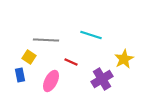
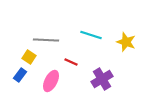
yellow star: moved 2 px right, 17 px up; rotated 24 degrees counterclockwise
blue rectangle: rotated 48 degrees clockwise
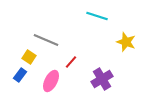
cyan line: moved 6 px right, 19 px up
gray line: rotated 20 degrees clockwise
red line: rotated 72 degrees counterclockwise
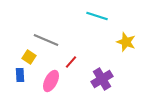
blue rectangle: rotated 40 degrees counterclockwise
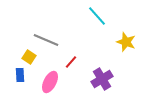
cyan line: rotated 30 degrees clockwise
pink ellipse: moved 1 px left, 1 px down
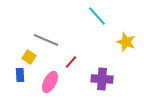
purple cross: rotated 35 degrees clockwise
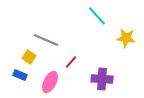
yellow star: moved 4 px up; rotated 12 degrees counterclockwise
blue rectangle: rotated 64 degrees counterclockwise
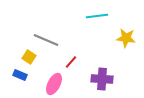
cyan line: rotated 55 degrees counterclockwise
pink ellipse: moved 4 px right, 2 px down
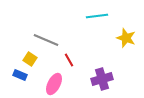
yellow star: rotated 12 degrees clockwise
yellow square: moved 1 px right, 2 px down
red line: moved 2 px left, 2 px up; rotated 72 degrees counterclockwise
purple cross: rotated 20 degrees counterclockwise
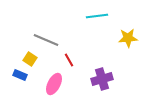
yellow star: moved 2 px right; rotated 24 degrees counterclockwise
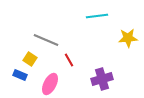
pink ellipse: moved 4 px left
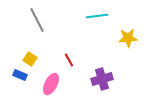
gray line: moved 9 px left, 20 px up; rotated 40 degrees clockwise
pink ellipse: moved 1 px right
